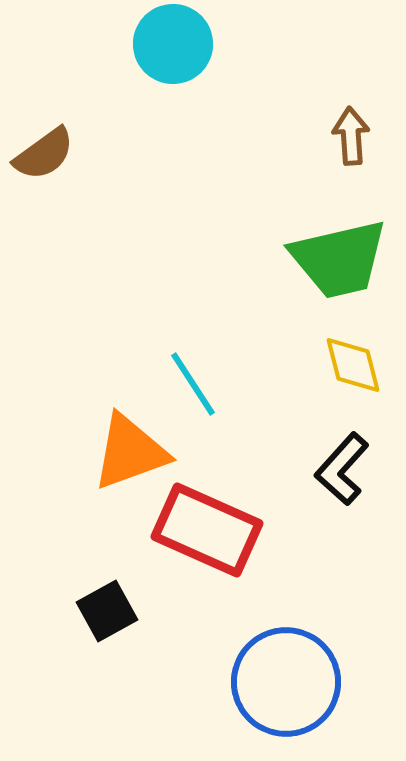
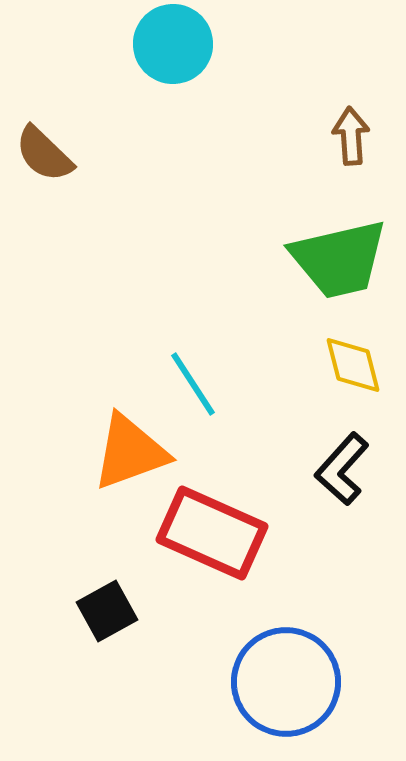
brown semicircle: rotated 80 degrees clockwise
red rectangle: moved 5 px right, 3 px down
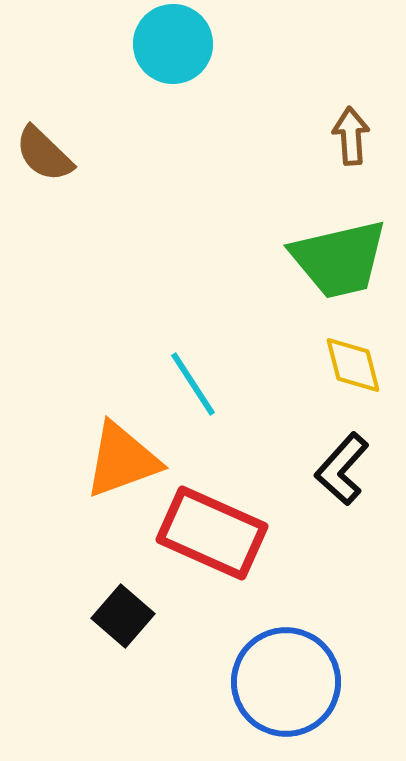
orange triangle: moved 8 px left, 8 px down
black square: moved 16 px right, 5 px down; rotated 20 degrees counterclockwise
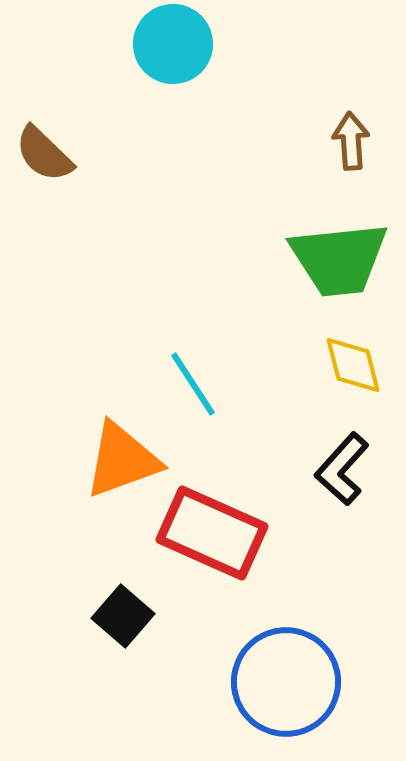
brown arrow: moved 5 px down
green trapezoid: rotated 7 degrees clockwise
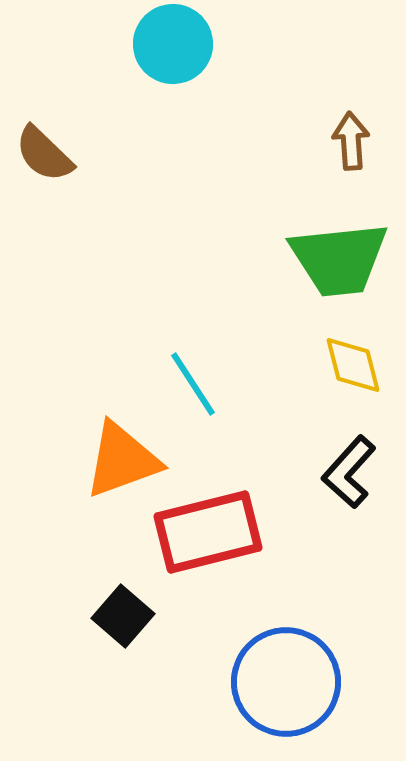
black L-shape: moved 7 px right, 3 px down
red rectangle: moved 4 px left, 1 px up; rotated 38 degrees counterclockwise
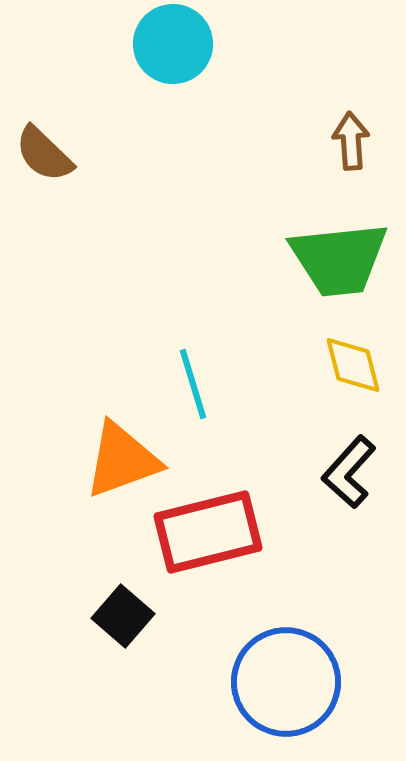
cyan line: rotated 16 degrees clockwise
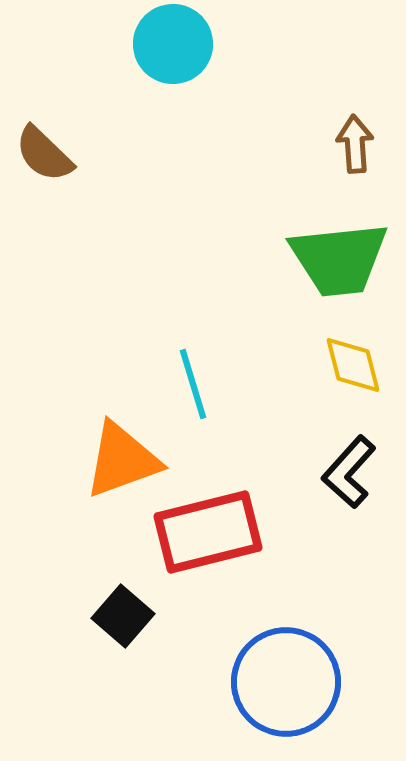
brown arrow: moved 4 px right, 3 px down
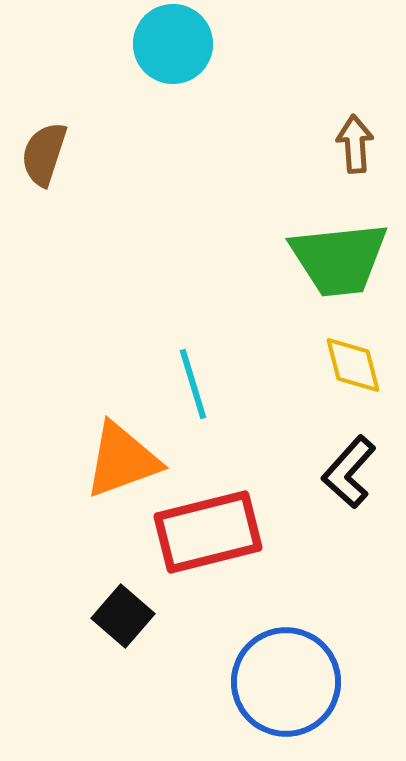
brown semicircle: rotated 64 degrees clockwise
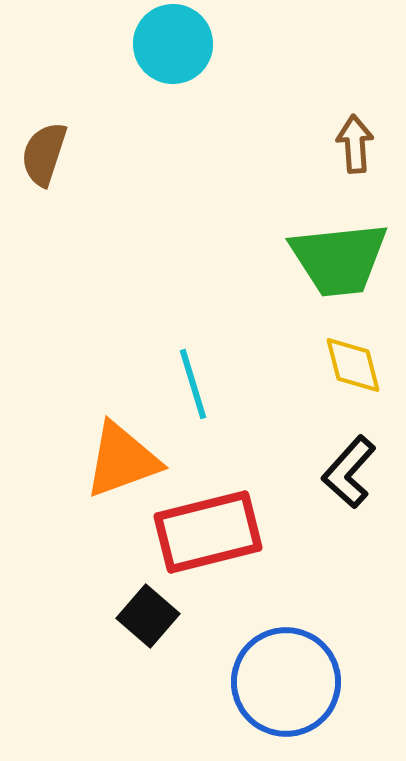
black square: moved 25 px right
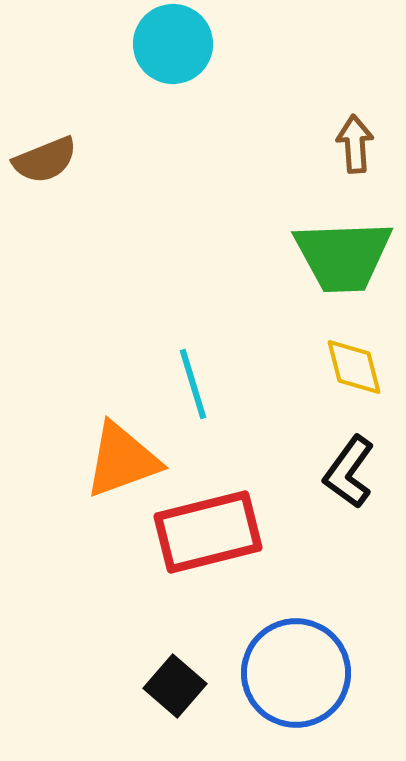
brown semicircle: moved 1 px right, 6 px down; rotated 130 degrees counterclockwise
green trapezoid: moved 4 px right, 3 px up; rotated 4 degrees clockwise
yellow diamond: moved 1 px right, 2 px down
black L-shape: rotated 6 degrees counterclockwise
black square: moved 27 px right, 70 px down
blue circle: moved 10 px right, 9 px up
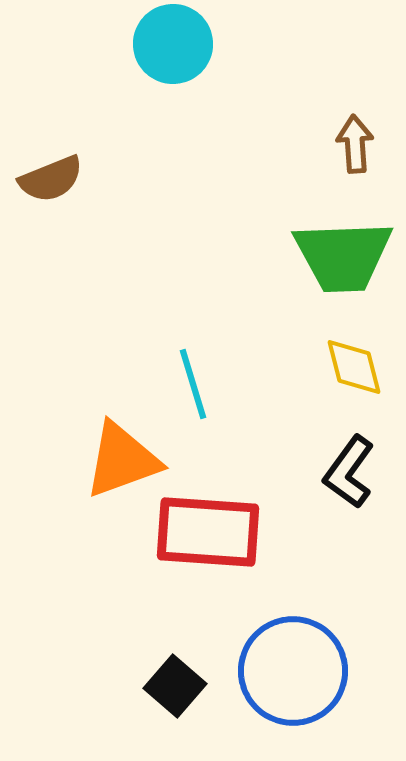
brown semicircle: moved 6 px right, 19 px down
red rectangle: rotated 18 degrees clockwise
blue circle: moved 3 px left, 2 px up
